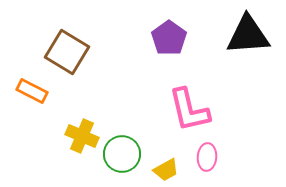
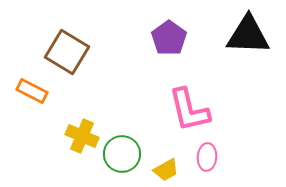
black triangle: rotated 6 degrees clockwise
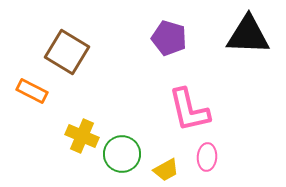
purple pentagon: rotated 20 degrees counterclockwise
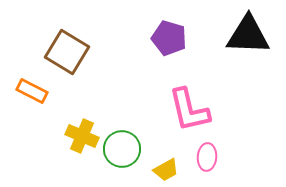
green circle: moved 5 px up
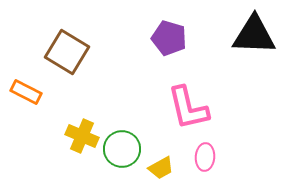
black triangle: moved 6 px right
orange rectangle: moved 6 px left, 1 px down
pink L-shape: moved 1 px left, 2 px up
pink ellipse: moved 2 px left
yellow trapezoid: moved 5 px left, 2 px up
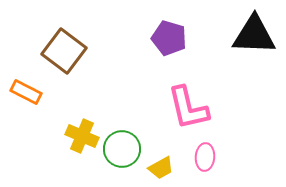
brown square: moved 3 px left, 1 px up; rotated 6 degrees clockwise
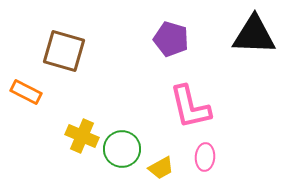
purple pentagon: moved 2 px right, 1 px down
brown square: rotated 21 degrees counterclockwise
pink L-shape: moved 2 px right, 1 px up
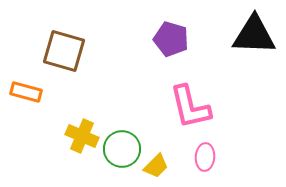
orange rectangle: rotated 12 degrees counterclockwise
yellow trapezoid: moved 5 px left, 2 px up; rotated 16 degrees counterclockwise
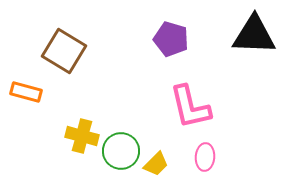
brown square: rotated 15 degrees clockwise
yellow cross: rotated 8 degrees counterclockwise
green circle: moved 1 px left, 2 px down
yellow trapezoid: moved 2 px up
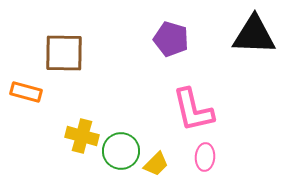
brown square: moved 2 px down; rotated 30 degrees counterclockwise
pink L-shape: moved 3 px right, 3 px down
